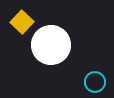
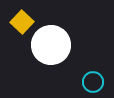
cyan circle: moved 2 px left
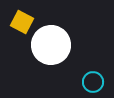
yellow square: rotated 15 degrees counterclockwise
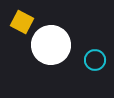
cyan circle: moved 2 px right, 22 px up
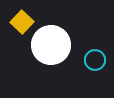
yellow square: rotated 15 degrees clockwise
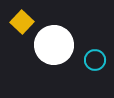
white circle: moved 3 px right
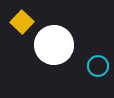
cyan circle: moved 3 px right, 6 px down
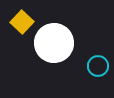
white circle: moved 2 px up
